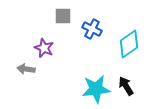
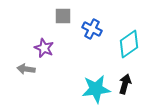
black arrow: moved 1 px left, 2 px up; rotated 48 degrees clockwise
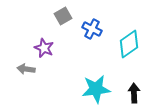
gray square: rotated 30 degrees counterclockwise
black arrow: moved 9 px right, 9 px down; rotated 18 degrees counterclockwise
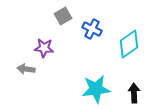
purple star: rotated 18 degrees counterclockwise
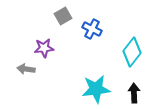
cyan diamond: moved 3 px right, 8 px down; rotated 16 degrees counterclockwise
purple star: rotated 12 degrees counterclockwise
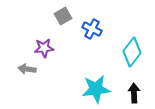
gray arrow: moved 1 px right
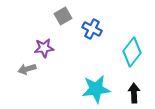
gray arrow: rotated 24 degrees counterclockwise
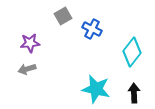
purple star: moved 14 px left, 5 px up
cyan star: rotated 20 degrees clockwise
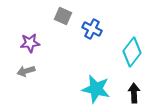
gray square: rotated 36 degrees counterclockwise
gray arrow: moved 1 px left, 2 px down
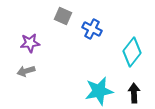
cyan star: moved 3 px right, 2 px down; rotated 24 degrees counterclockwise
